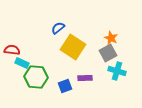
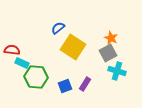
purple rectangle: moved 6 px down; rotated 56 degrees counterclockwise
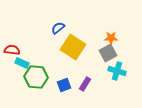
orange star: rotated 24 degrees counterclockwise
blue square: moved 1 px left, 1 px up
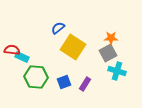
cyan rectangle: moved 6 px up
blue square: moved 3 px up
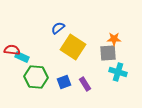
orange star: moved 3 px right, 1 px down
gray square: rotated 24 degrees clockwise
cyan cross: moved 1 px right, 1 px down
purple rectangle: rotated 64 degrees counterclockwise
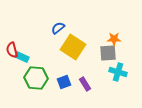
red semicircle: rotated 112 degrees counterclockwise
green hexagon: moved 1 px down
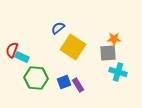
red semicircle: rotated 35 degrees clockwise
purple rectangle: moved 7 px left, 1 px down
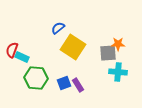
orange star: moved 4 px right, 5 px down
cyan cross: rotated 12 degrees counterclockwise
blue square: moved 1 px down
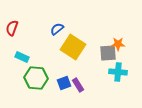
blue semicircle: moved 1 px left, 1 px down
red semicircle: moved 22 px up
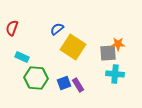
cyan cross: moved 3 px left, 2 px down
